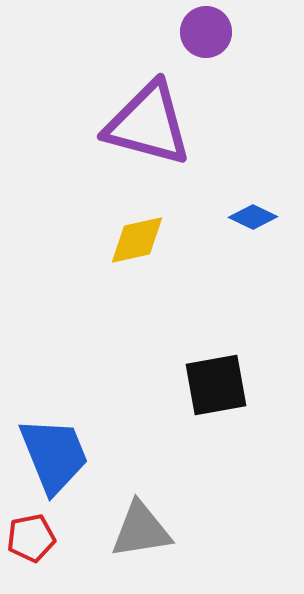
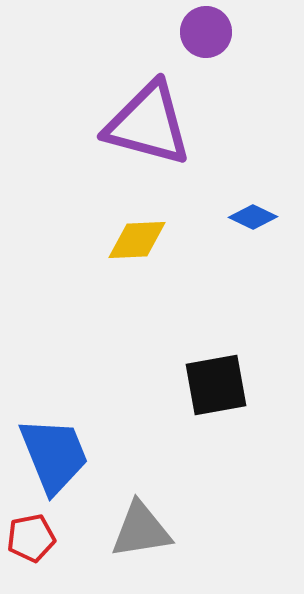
yellow diamond: rotated 10 degrees clockwise
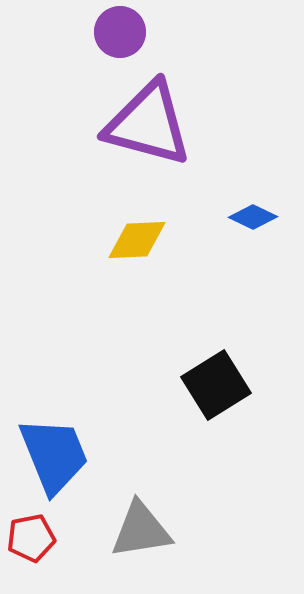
purple circle: moved 86 px left
black square: rotated 22 degrees counterclockwise
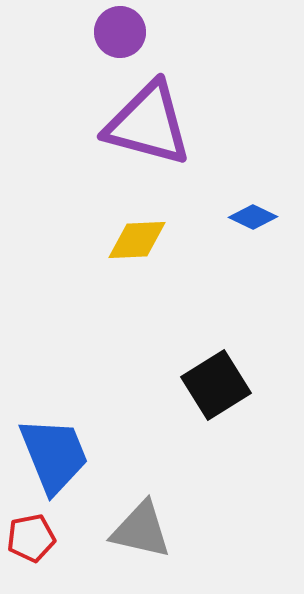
gray triangle: rotated 22 degrees clockwise
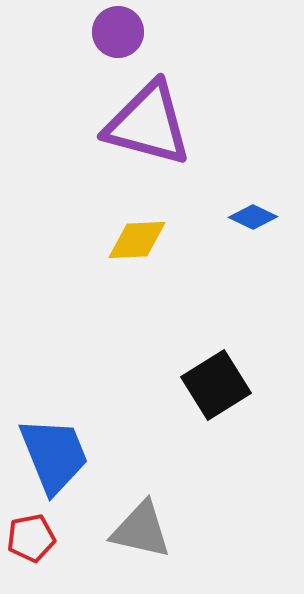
purple circle: moved 2 px left
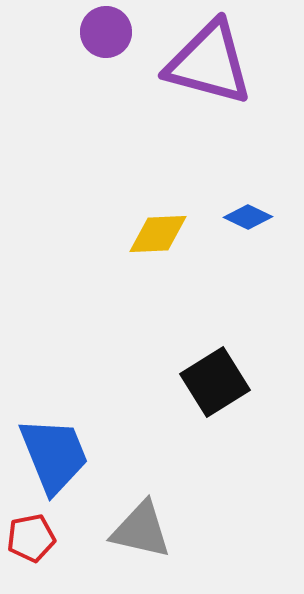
purple circle: moved 12 px left
purple triangle: moved 61 px right, 61 px up
blue diamond: moved 5 px left
yellow diamond: moved 21 px right, 6 px up
black square: moved 1 px left, 3 px up
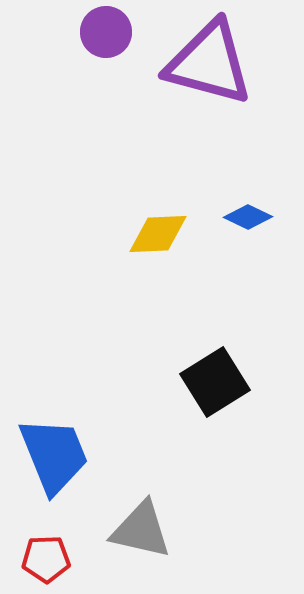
red pentagon: moved 15 px right, 21 px down; rotated 9 degrees clockwise
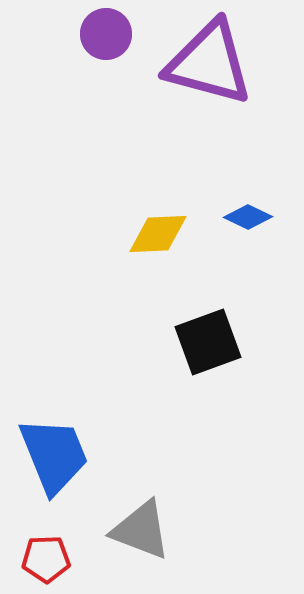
purple circle: moved 2 px down
black square: moved 7 px left, 40 px up; rotated 12 degrees clockwise
gray triangle: rotated 8 degrees clockwise
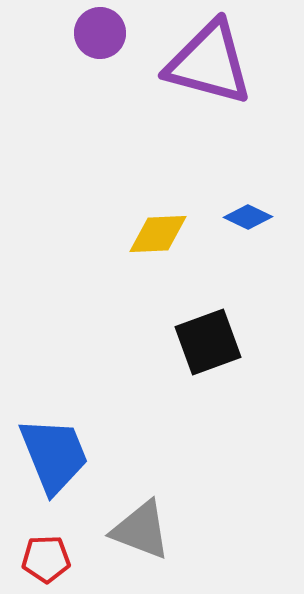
purple circle: moved 6 px left, 1 px up
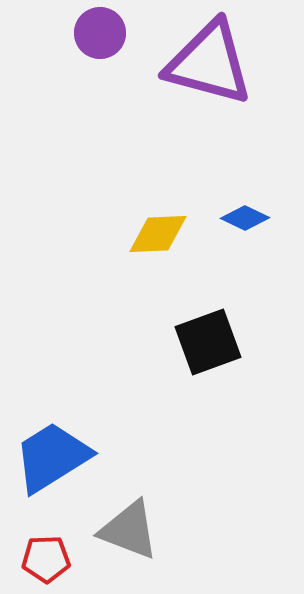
blue diamond: moved 3 px left, 1 px down
blue trapezoid: moved 2 px left, 2 px down; rotated 100 degrees counterclockwise
gray triangle: moved 12 px left
